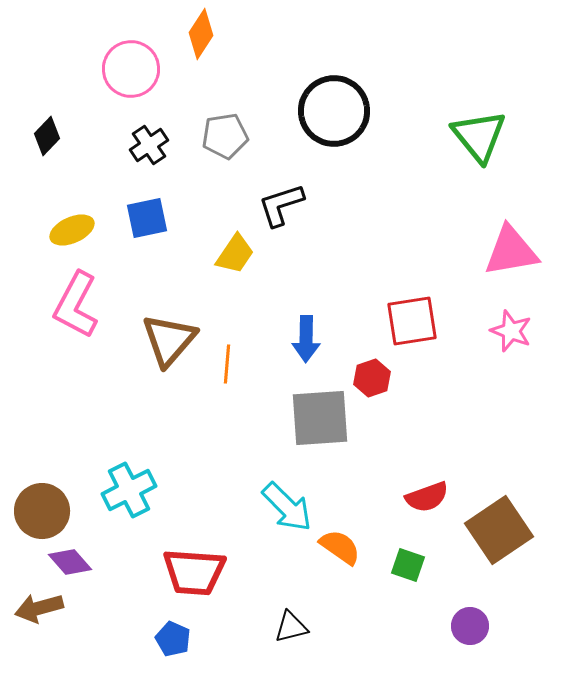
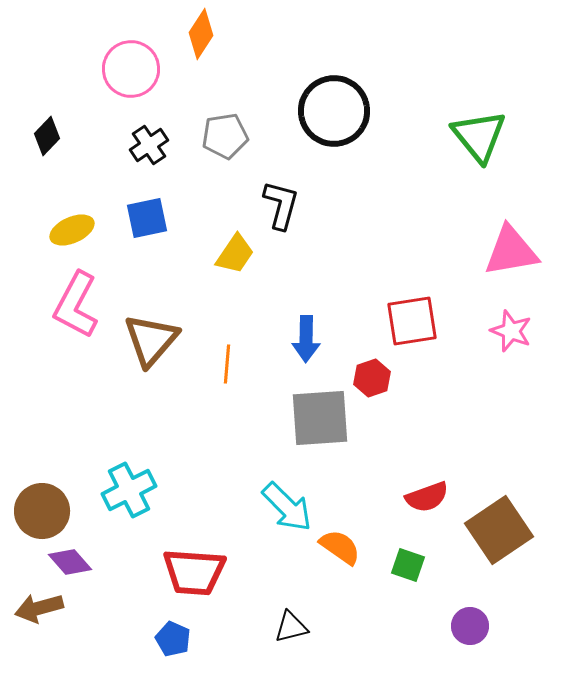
black L-shape: rotated 123 degrees clockwise
brown triangle: moved 18 px left
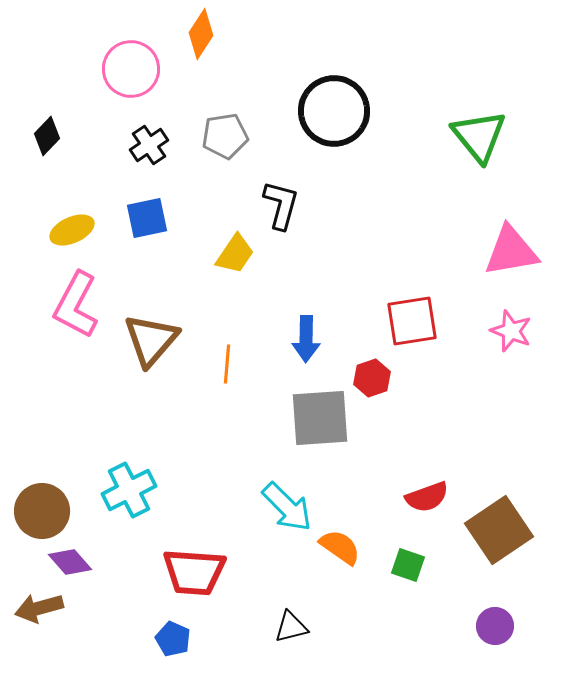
purple circle: moved 25 px right
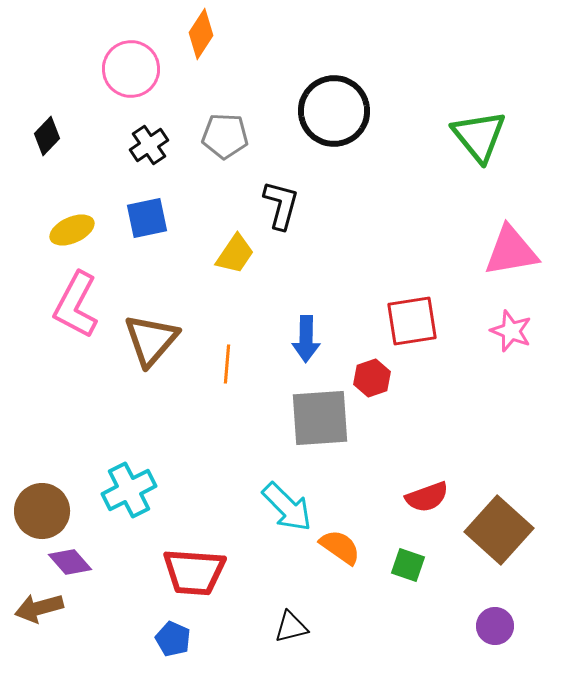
gray pentagon: rotated 12 degrees clockwise
brown square: rotated 14 degrees counterclockwise
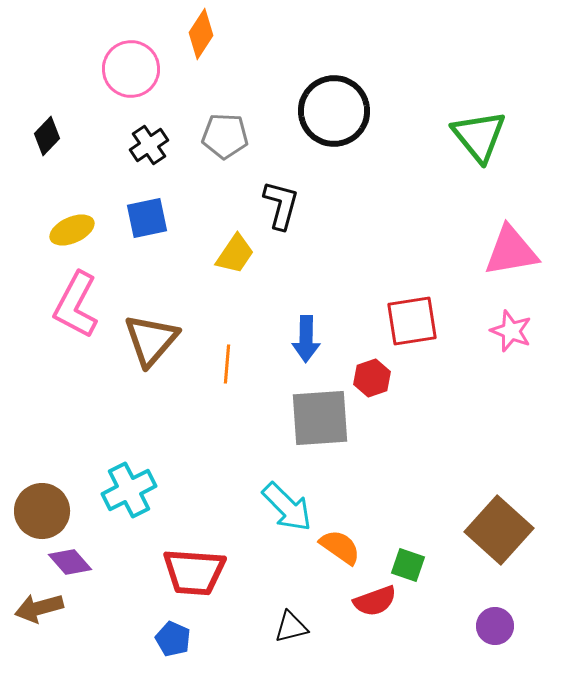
red semicircle: moved 52 px left, 104 px down
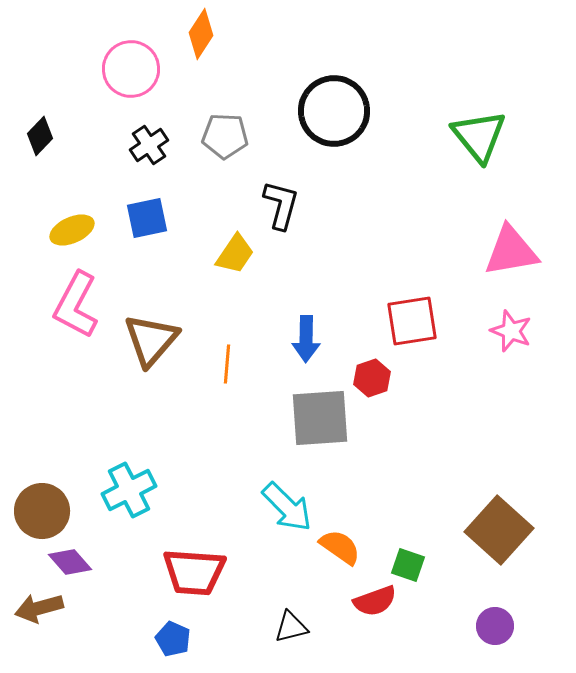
black diamond: moved 7 px left
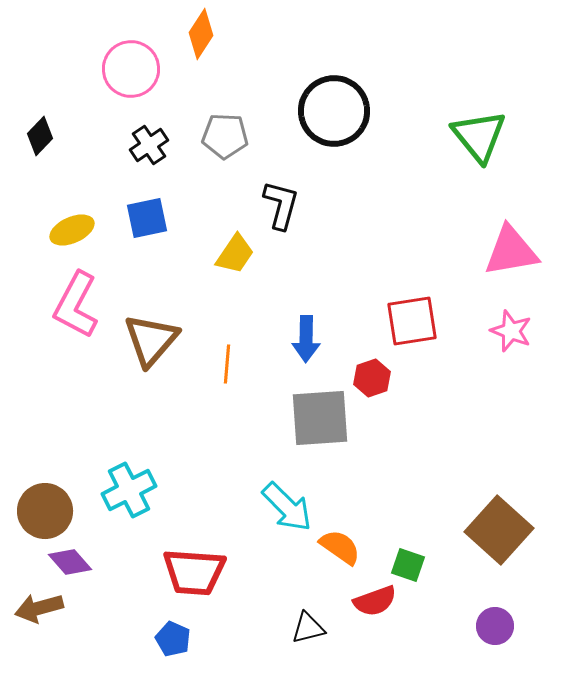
brown circle: moved 3 px right
black triangle: moved 17 px right, 1 px down
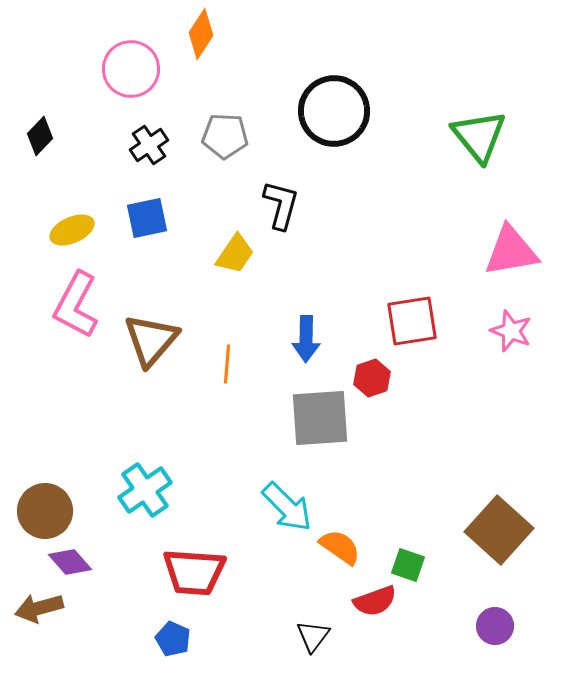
cyan cross: moved 16 px right; rotated 8 degrees counterclockwise
black triangle: moved 5 px right, 8 px down; rotated 39 degrees counterclockwise
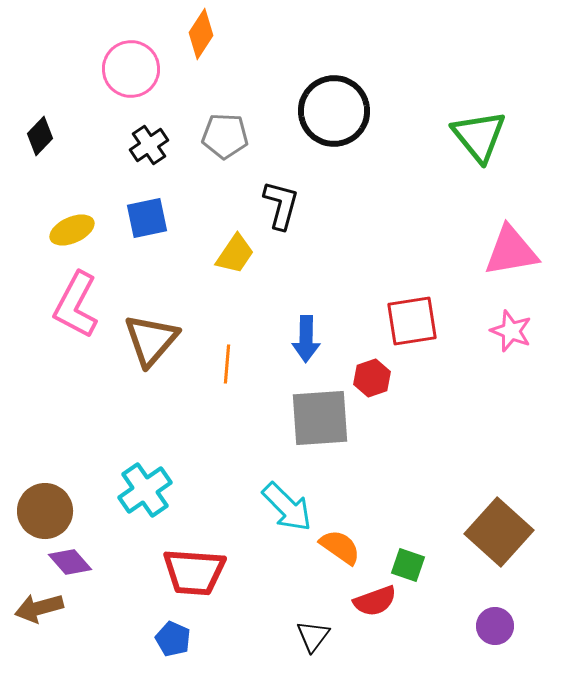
brown square: moved 2 px down
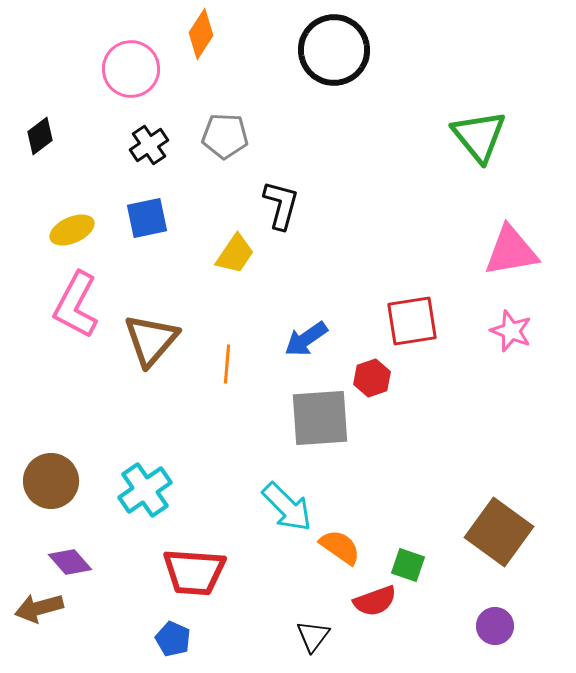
black circle: moved 61 px up
black diamond: rotated 9 degrees clockwise
blue arrow: rotated 54 degrees clockwise
brown circle: moved 6 px right, 30 px up
brown square: rotated 6 degrees counterclockwise
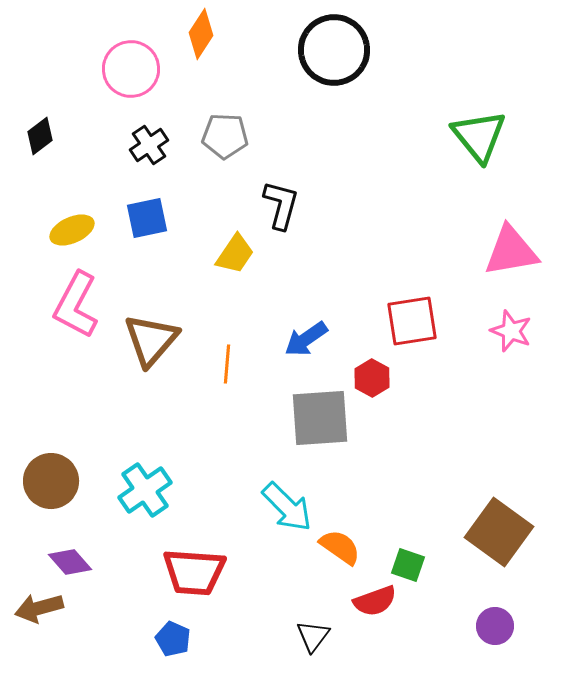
red hexagon: rotated 12 degrees counterclockwise
